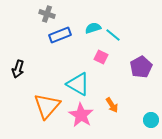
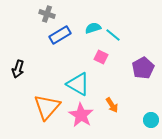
blue rectangle: rotated 10 degrees counterclockwise
purple pentagon: moved 2 px right, 1 px down
orange triangle: moved 1 px down
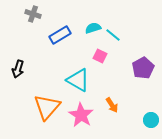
gray cross: moved 14 px left
pink square: moved 1 px left, 1 px up
cyan triangle: moved 4 px up
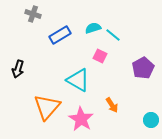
pink star: moved 4 px down
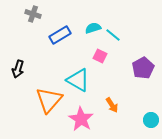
orange triangle: moved 2 px right, 7 px up
